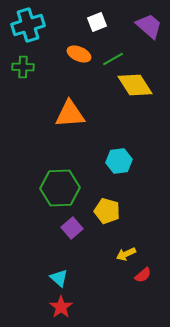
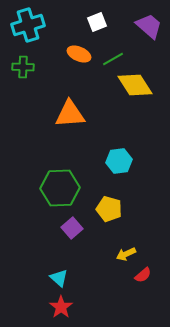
yellow pentagon: moved 2 px right, 2 px up
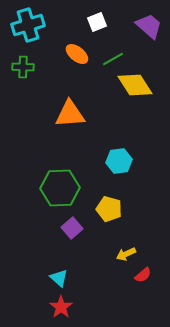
orange ellipse: moved 2 px left; rotated 15 degrees clockwise
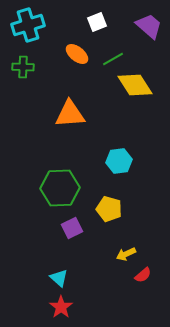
purple square: rotated 15 degrees clockwise
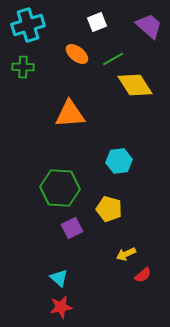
green hexagon: rotated 6 degrees clockwise
red star: rotated 25 degrees clockwise
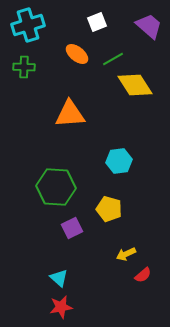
green cross: moved 1 px right
green hexagon: moved 4 px left, 1 px up
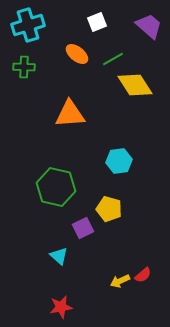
green hexagon: rotated 9 degrees clockwise
purple square: moved 11 px right
yellow arrow: moved 6 px left, 27 px down
cyan triangle: moved 22 px up
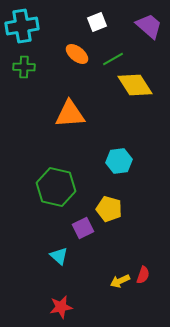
cyan cross: moved 6 px left, 1 px down; rotated 8 degrees clockwise
red semicircle: rotated 30 degrees counterclockwise
